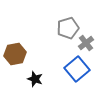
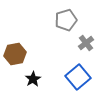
gray pentagon: moved 2 px left, 8 px up
blue square: moved 1 px right, 8 px down
black star: moved 2 px left; rotated 21 degrees clockwise
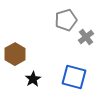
gray cross: moved 6 px up
brown hexagon: rotated 20 degrees counterclockwise
blue square: moved 4 px left; rotated 35 degrees counterclockwise
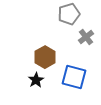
gray pentagon: moved 3 px right, 6 px up
brown hexagon: moved 30 px right, 3 px down
black star: moved 3 px right, 1 px down
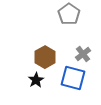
gray pentagon: rotated 20 degrees counterclockwise
gray cross: moved 3 px left, 17 px down
blue square: moved 1 px left, 1 px down
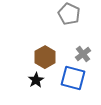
gray pentagon: rotated 10 degrees counterclockwise
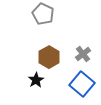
gray pentagon: moved 26 px left
brown hexagon: moved 4 px right
blue square: moved 9 px right, 6 px down; rotated 25 degrees clockwise
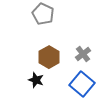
black star: rotated 21 degrees counterclockwise
